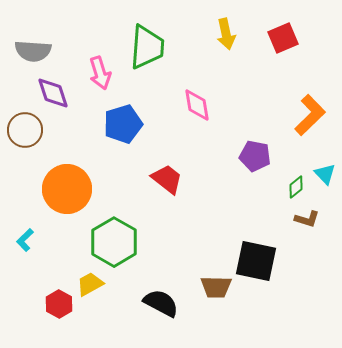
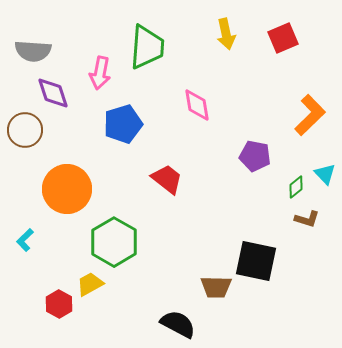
pink arrow: rotated 28 degrees clockwise
black semicircle: moved 17 px right, 21 px down
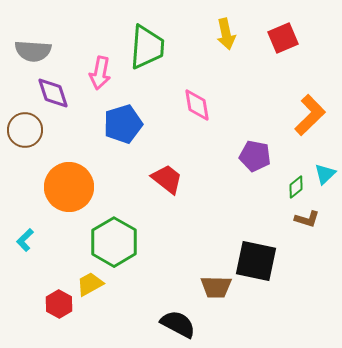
cyan triangle: rotated 30 degrees clockwise
orange circle: moved 2 px right, 2 px up
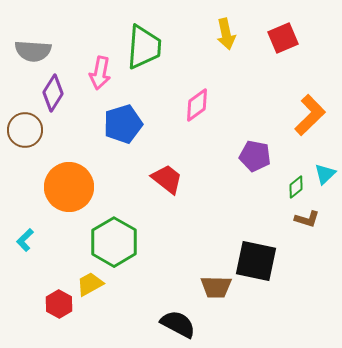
green trapezoid: moved 3 px left
purple diamond: rotated 51 degrees clockwise
pink diamond: rotated 64 degrees clockwise
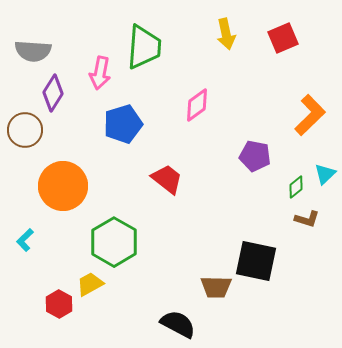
orange circle: moved 6 px left, 1 px up
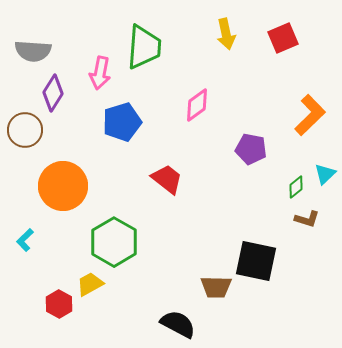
blue pentagon: moved 1 px left, 2 px up
purple pentagon: moved 4 px left, 7 px up
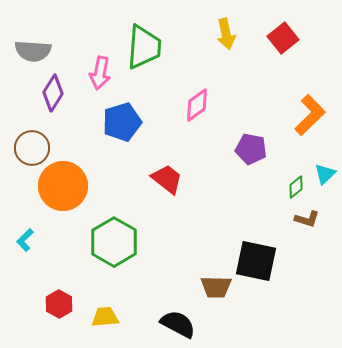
red square: rotated 16 degrees counterclockwise
brown circle: moved 7 px right, 18 px down
yellow trapezoid: moved 15 px right, 33 px down; rotated 24 degrees clockwise
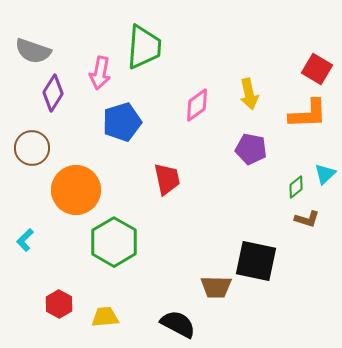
yellow arrow: moved 23 px right, 60 px down
red square: moved 34 px right, 31 px down; rotated 20 degrees counterclockwise
gray semicircle: rotated 15 degrees clockwise
orange L-shape: moved 2 px left, 1 px up; rotated 42 degrees clockwise
red trapezoid: rotated 40 degrees clockwise
orange circle: moved 13 px right, 4 px down
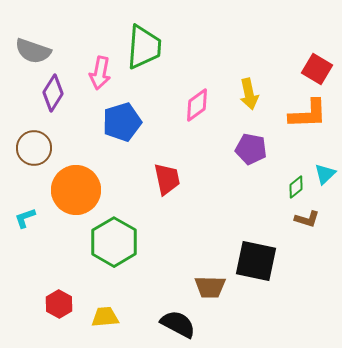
brown circle: moved 2 px right
cyan L-shape: moved 22 px up; rotated 25 degrees clockwise
brown trapezoid: moved 6 px left
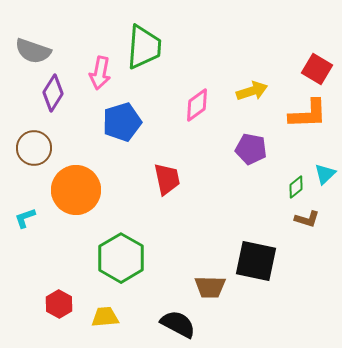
yellow arrow: moved 3 px right, 3 px up; rotated 96 degrees counterclockwise
green hexagon: moved 7 px right, 16 px down
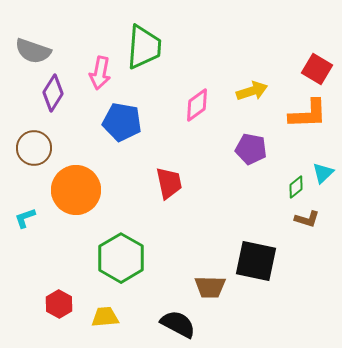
blue pentagon: rotated 27 degrees clockwise
cyan triangle: moved 2 px left, 1 px up
red trapezoid: moved 2 px right, 4 px down
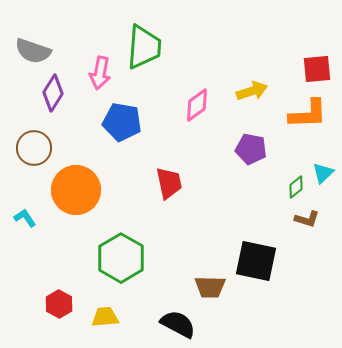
red square: rotated 36 degrees counterclockwise
cyan L-shape: rotated 75 degrees clockwise
